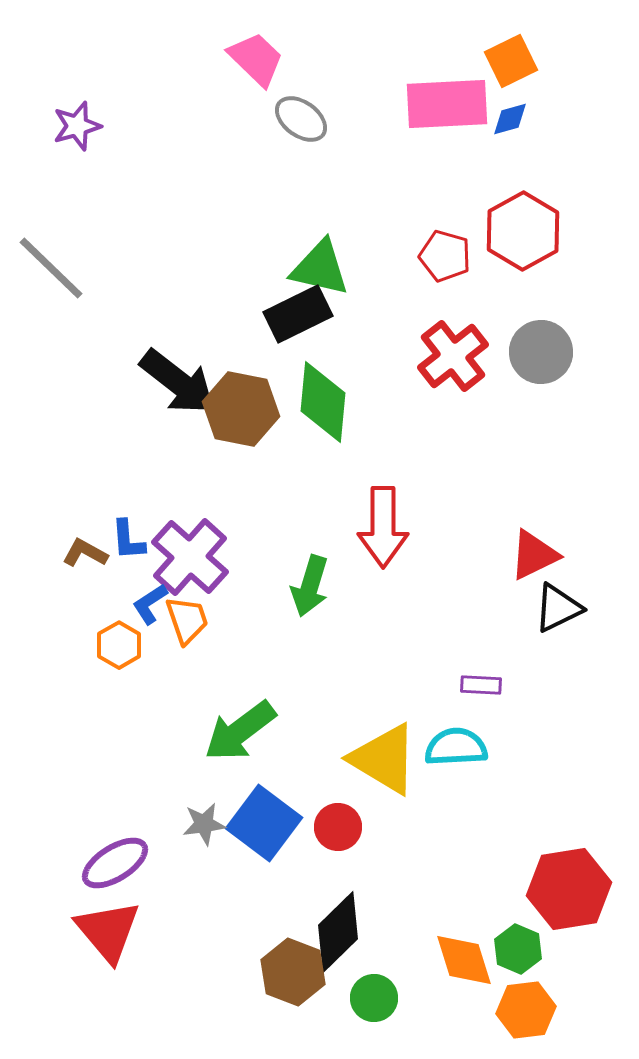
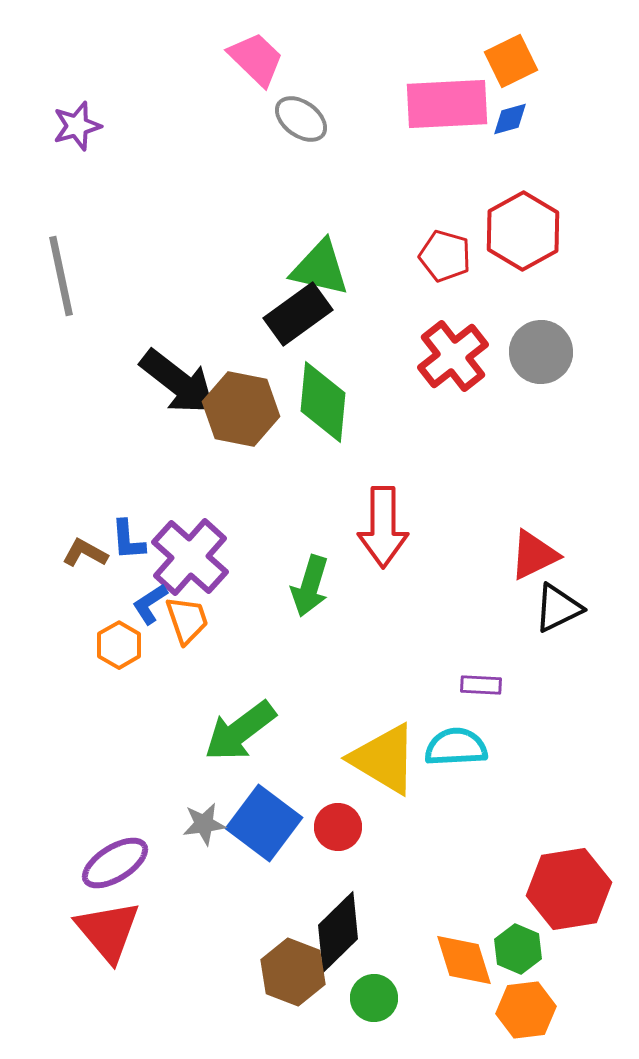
gray line at (51, 268): moved 10 px right, 8 px down; rotated 34 degrees clockwise
black rectangle at (298, 314): rotated 10 degrees counterclockwise
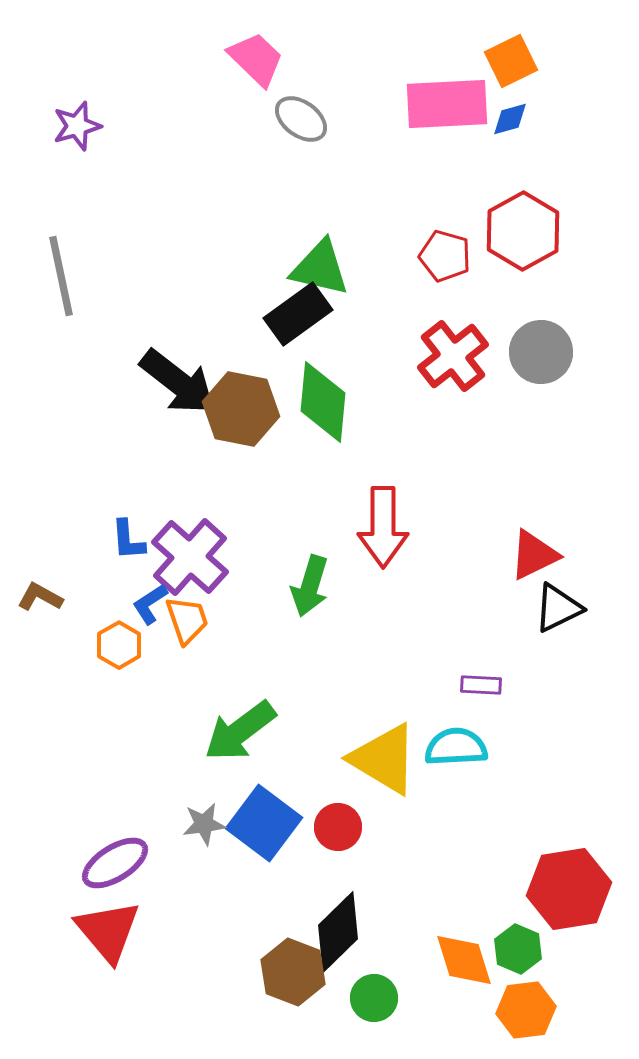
brown L-shape at (85, 553): moved 45 px left, 44 px down
